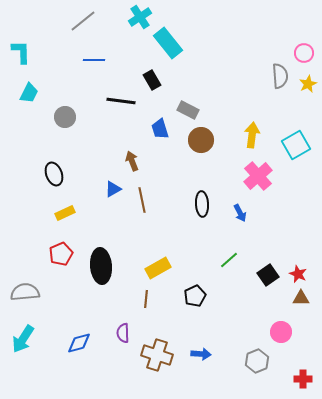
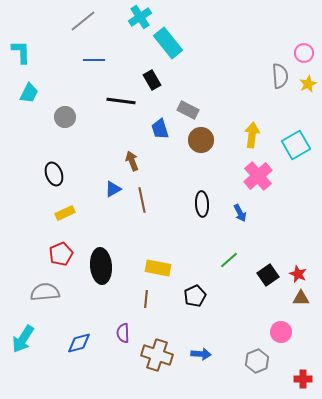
yellow rectangle at (158, 268): rotated 40 degrees clockwise
gray semicircle at (25, 292): moved 20 px right
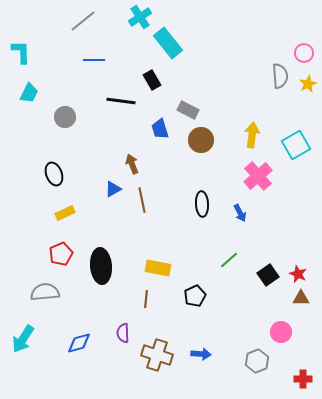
brown arrow at (132, 161): moved 3 px down
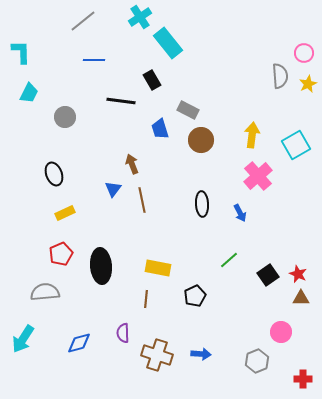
blue triangle at (113, 189): rotated 24 degrees counterclockwise
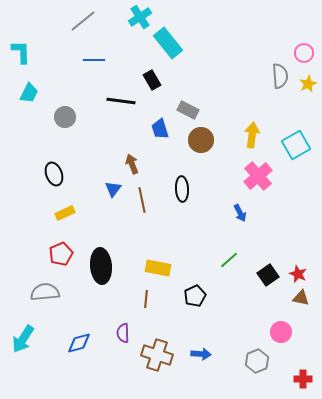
black ellipse at (202, 204): moved 20 px left, 15 px up
brown triangle at (301, 298): rotated 12 degrees clockwise
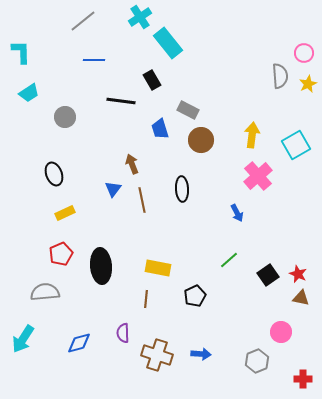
cyan trapezoid at (29, 93): rotated 30 degrees clockwise
blue arrow at (240, 213): moved 3 px left
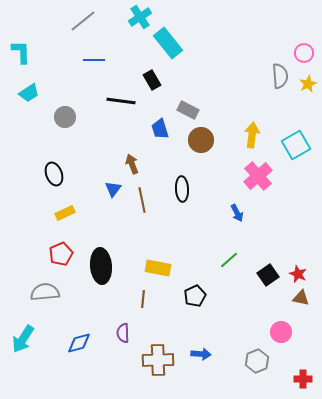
brown line at (146, 299): moved 3 px left
brown cross at (157, 355): moved 1 px right, 5 px down; rotated 20 degrees counterclockwise
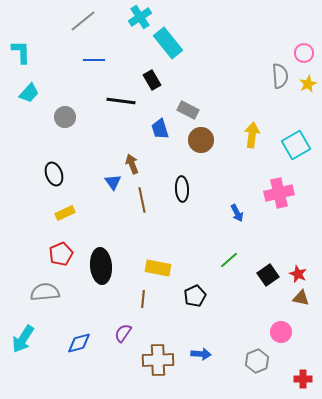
cyan trapezoid at (29, 93): rotated 15 degrees counterclockwise
pink cross at (258, 176): moved 21 px right, 17 px down; rotated 28 degrees clockwise
blue triangle at (113, 189): moved 7 px up; rotated 12 degrees counterclockwise
purple semicircle at (123, 333): rotated 36 degrees clockwise
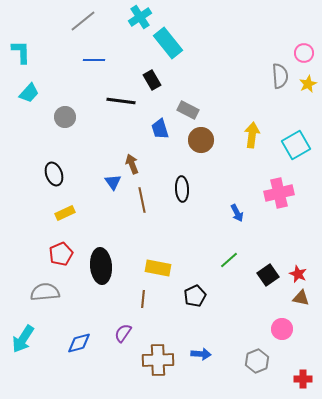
pink circle at (281, 332): moved 1 px right, 3 px up
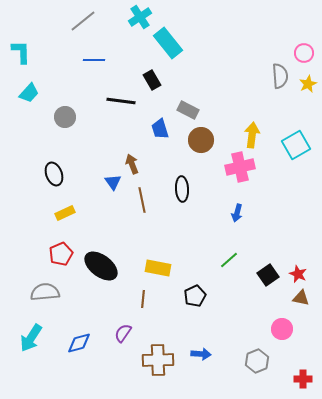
pink cross at (279, 193): moved 39 px left, 26 px up
blue arrow at (237, 213): rotated 42 degrees clockwise
black ellipse at (101, 266): rotated 48 degrees counterclockwise
cyan arrow at (23, 339): moved 8 px right, 1 px up
